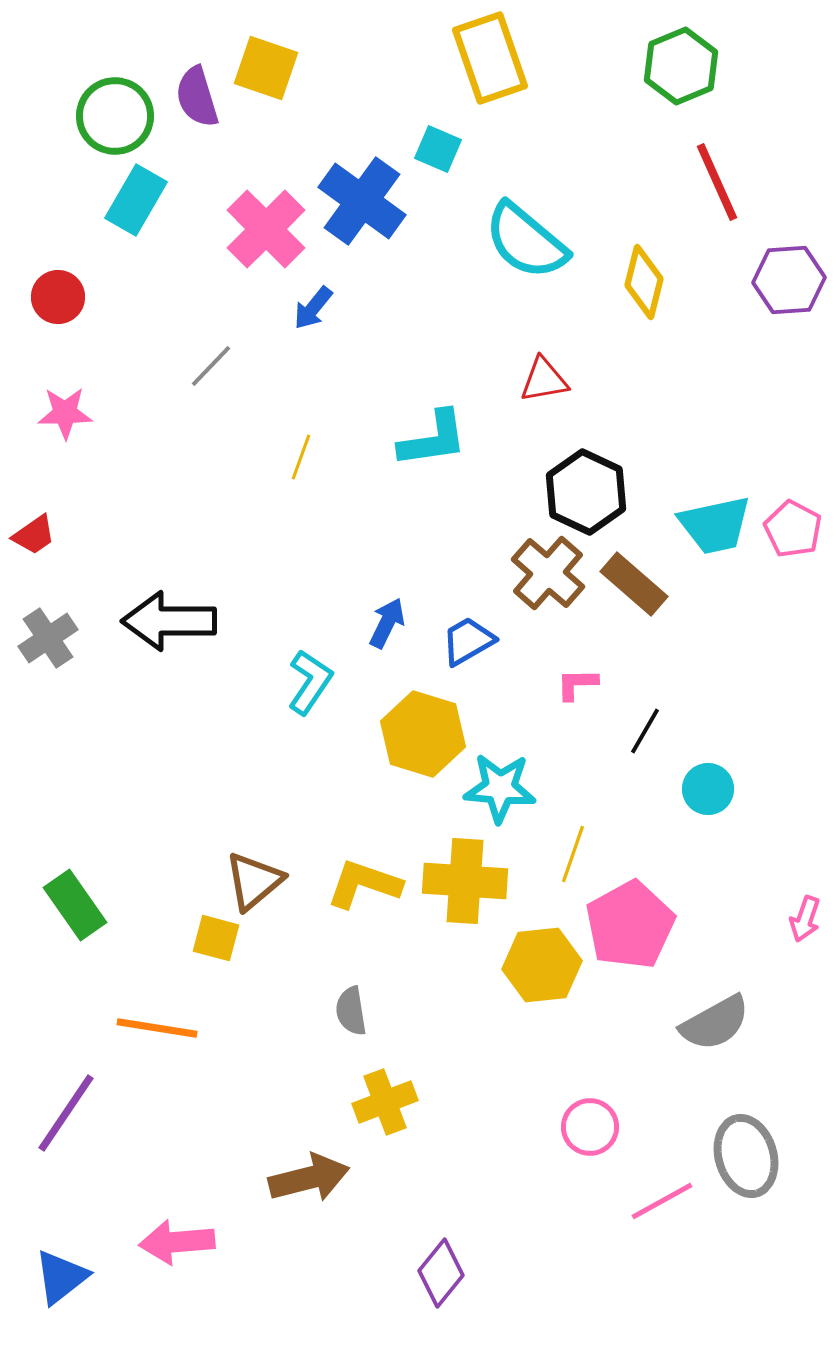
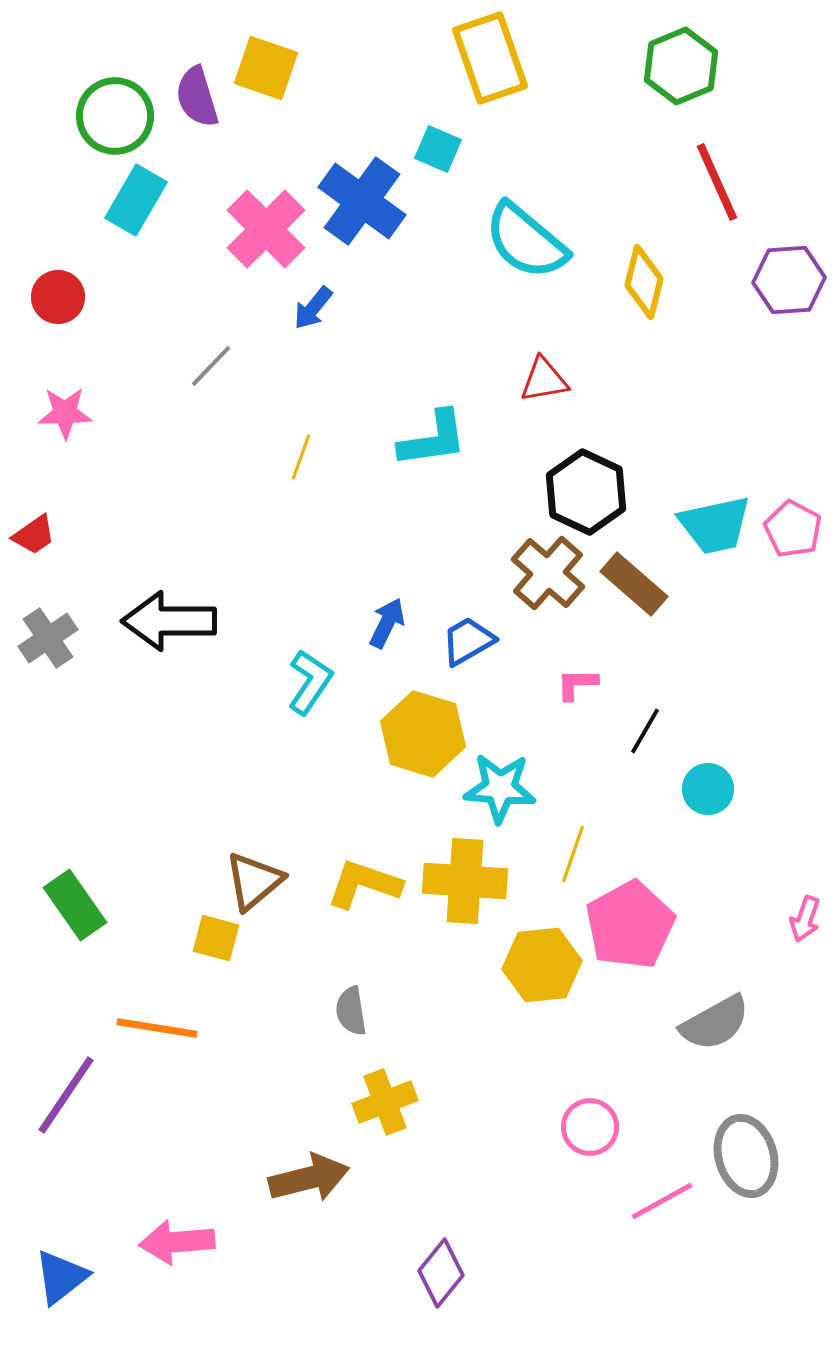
purple line at (66, 1113): moved 18 px up
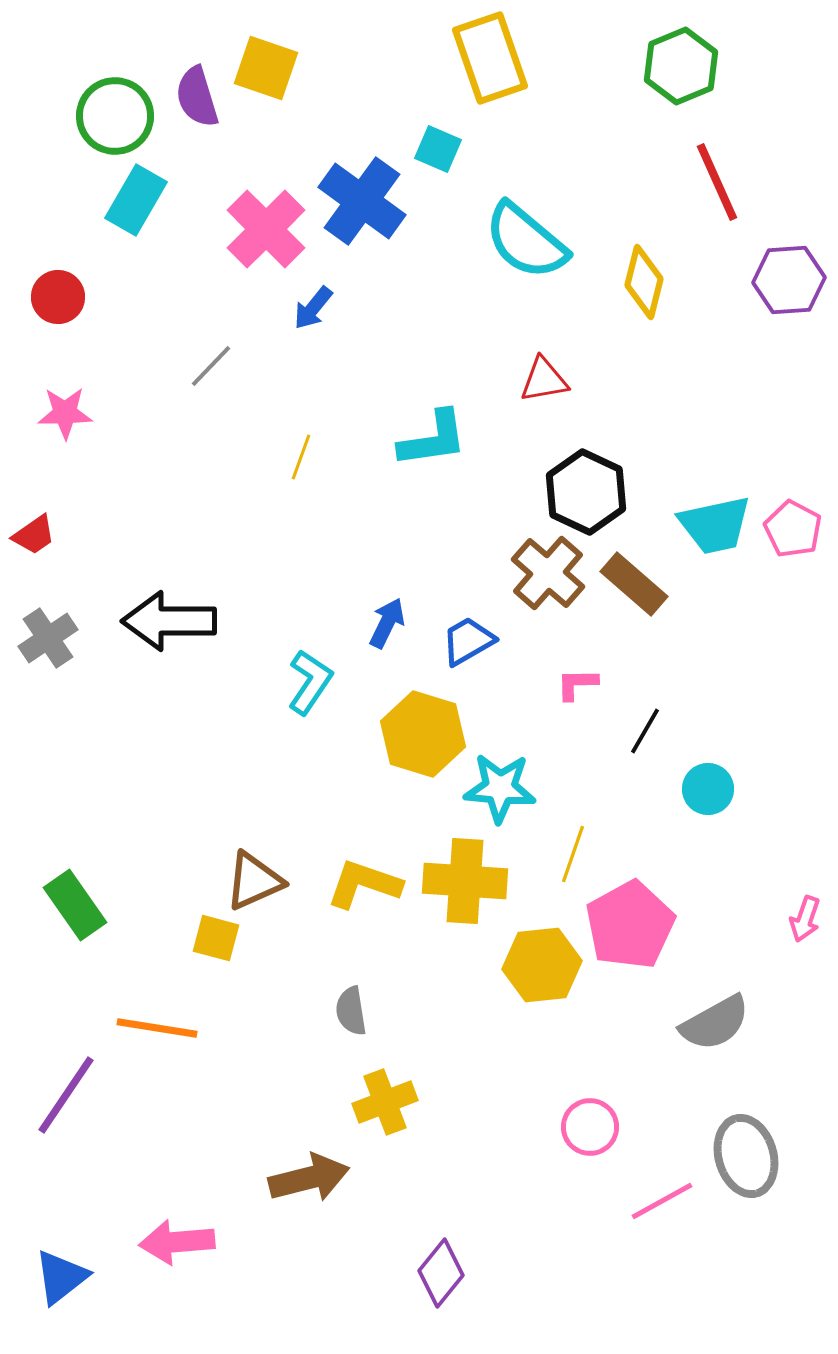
brown triangle at (254, 881): rotated 16 degrees clockwise
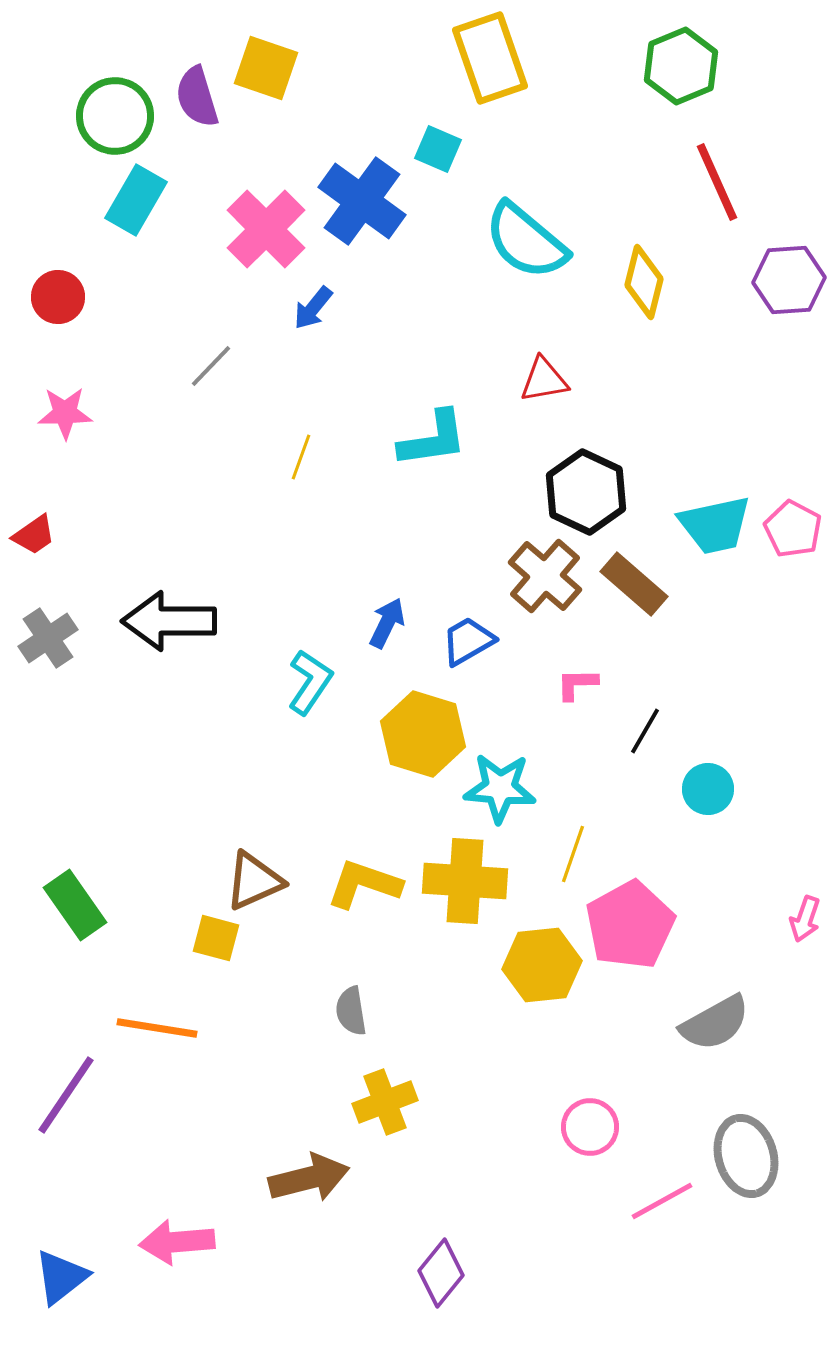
brown cross at (548, 573): moved 3 px left, 3 px down
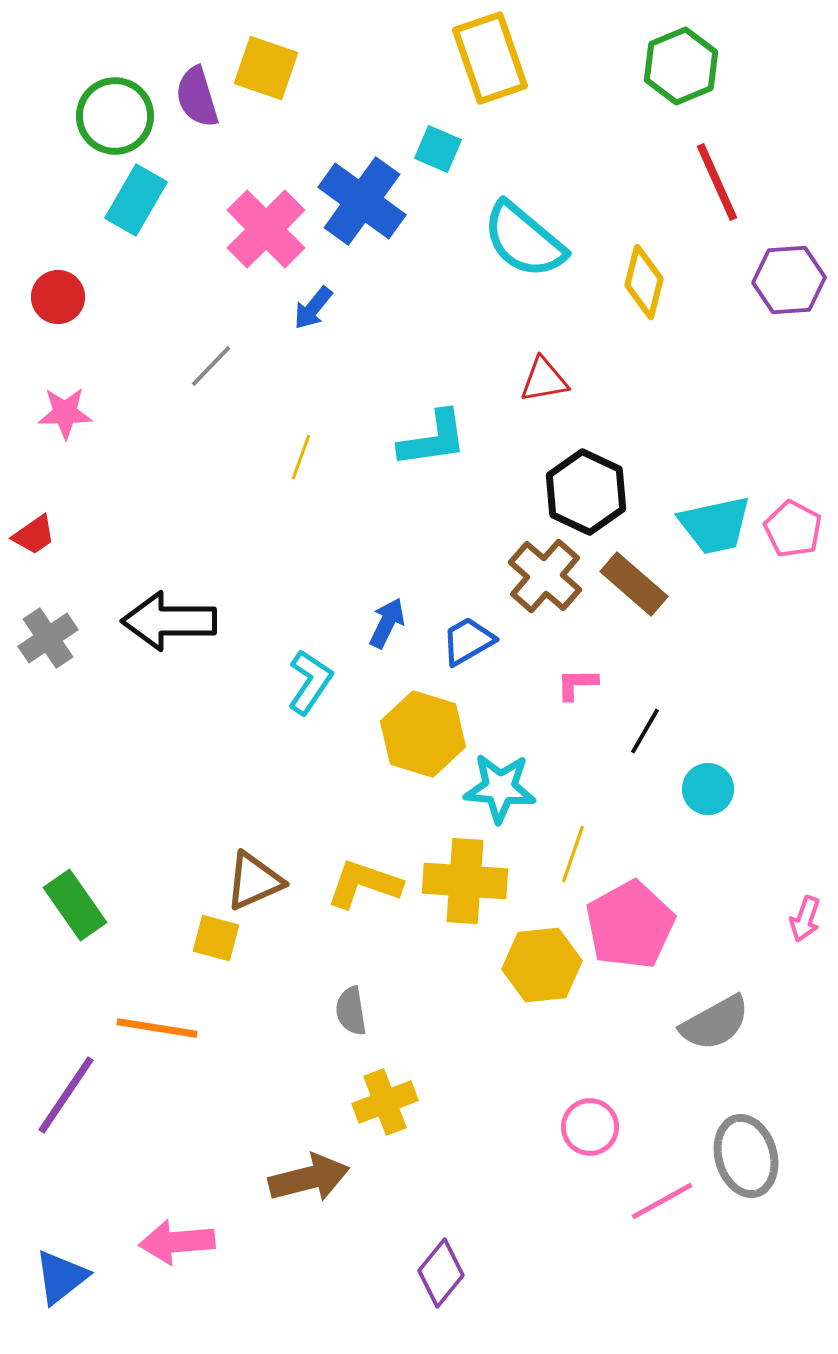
cyan semicircle at (526, 241): moved 2 px left, 1 px up
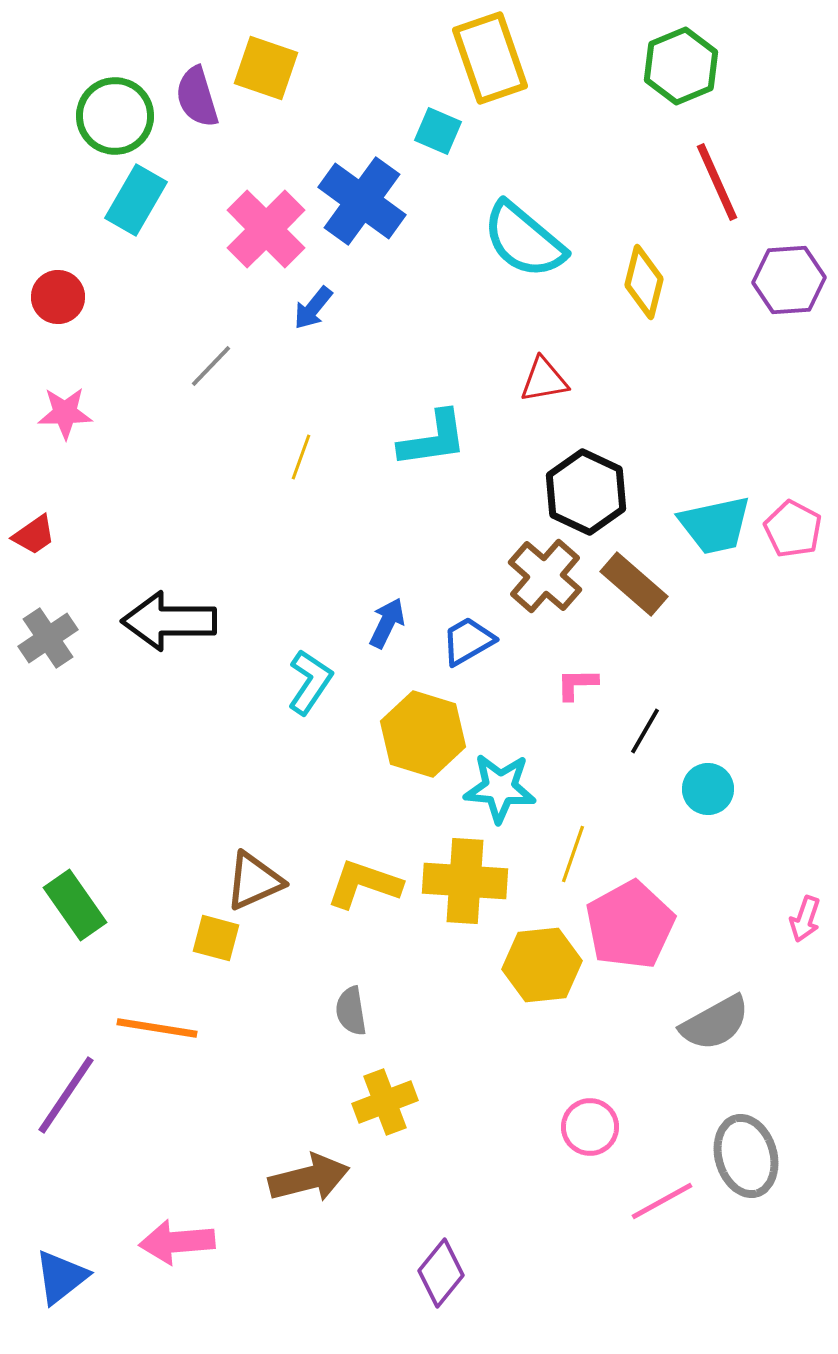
cyan square at (438, 149): moved 18 px up
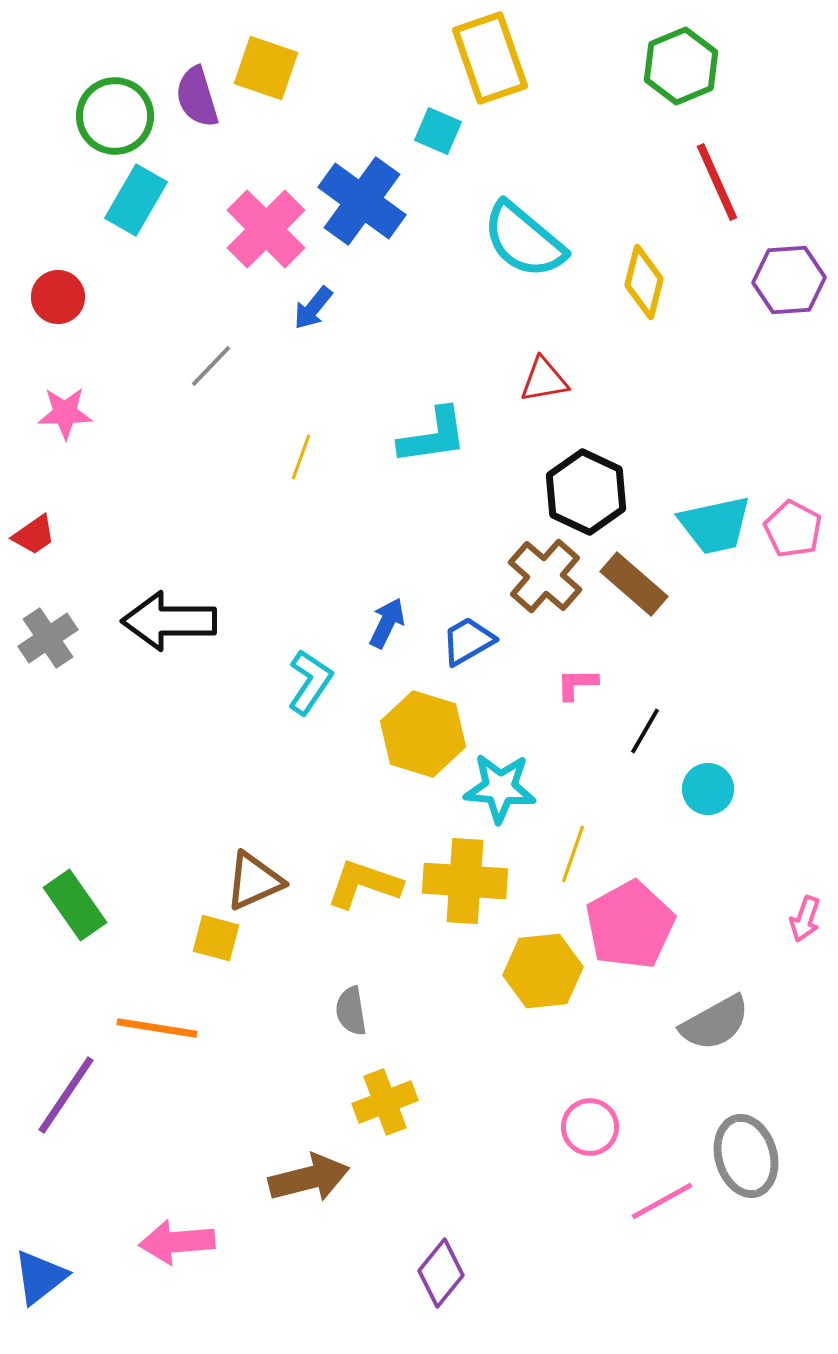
cyan L-shape at (433, 439): moved 3 px up
yellow hexagon at (542, 965): moved 1 px right, 6 px down
blue triangle at (61, 1277): moved 21 px left
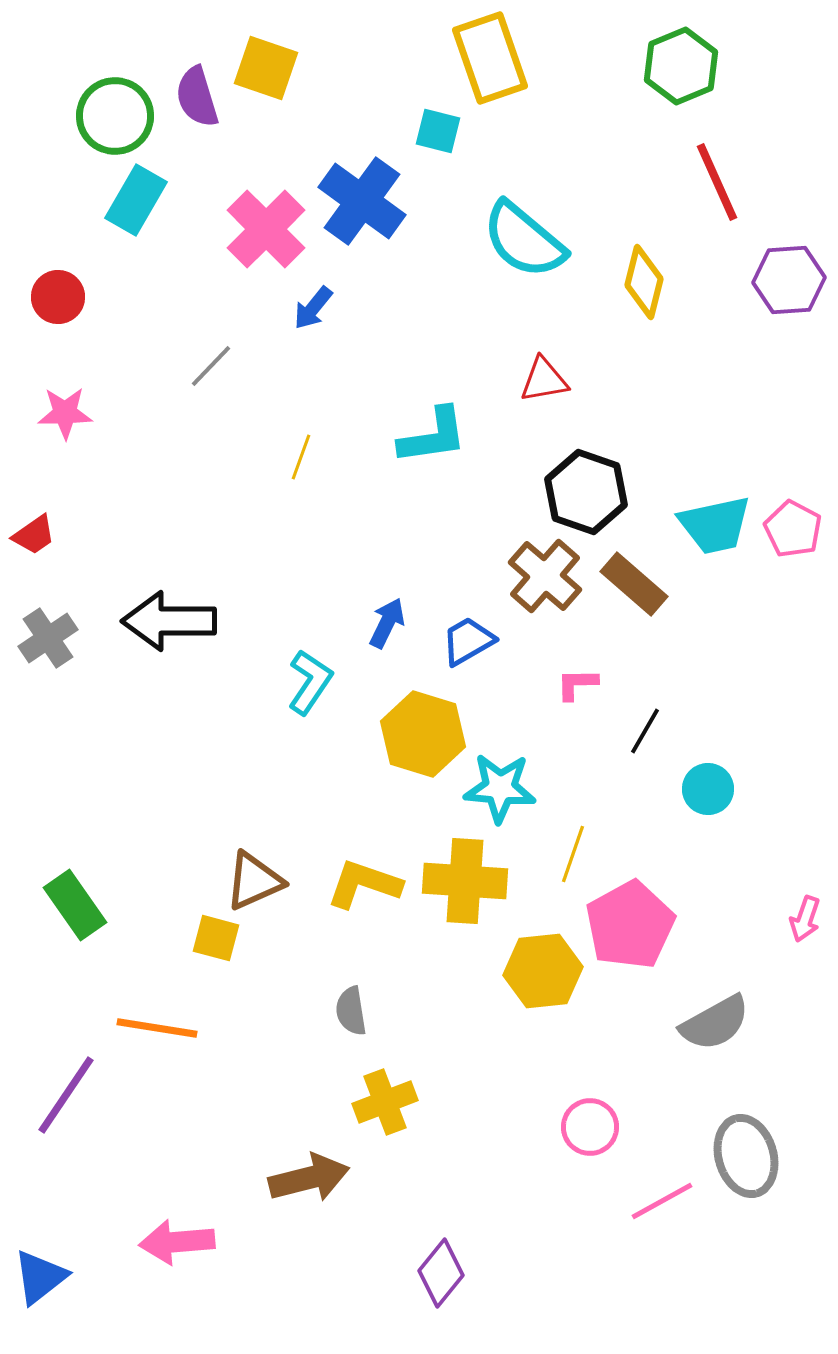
cyan square at (438, 131): rotated 9 degrees counterclockwise
black hexagon at (586, 492): rotated 6 degrees counterclockwise
